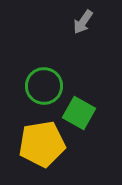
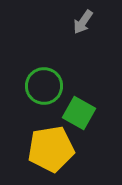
yellow pentagon: moved 9 px right, 5 px down
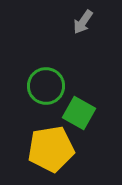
green circle: moved 2 px right
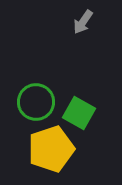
green circle: moved 10 px left, 16 px down
yellow pentagon: rotated 9 degrees counterclockwise
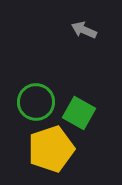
gray arrow: moved 1 px right, 8 px down; rotated 80 degrees clockwise
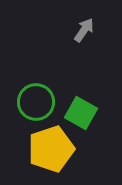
gray arrow: rotated 100 degrees clockwise
green square: moved 2 px right
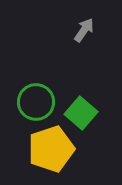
green square: rotated 12 degrees clockwise
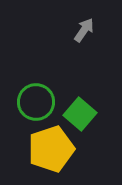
green square: moved 1 px left, 1 px down
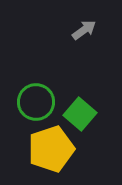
gray arrow: rotated 20 degrees clockwise
